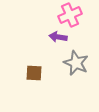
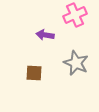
pink cross: moved 5 px right
purple arrow: moved 13 px left, 2 px up
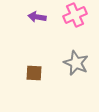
purple arrow: moved 8 px left, 18 px up
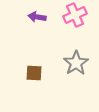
gray star: rotated 15 degrees clockwise
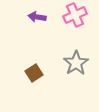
brown square: rotated 36 degrees counterclockwise
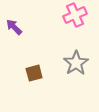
purple arrow: moved 23 px left, 10 px down; rotated 36 degrees clockwise
brown square: rotated 18 degrees clockwise
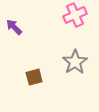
gray star: moved 1 px left, 1 px up
brown square: moved 4 px down
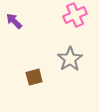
purple arrow: moved 6 px up
gray star: moved 5 px left, 3 px up
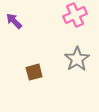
gray star: moved 7 px right
brown square: moved 5 px up
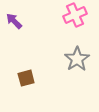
brown square: moved 8 px left, 6 px down
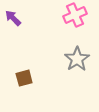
purple arrow: moved 1 px left, 3 px up
brown square: moved 2 px left
